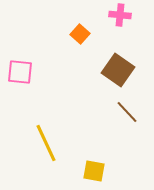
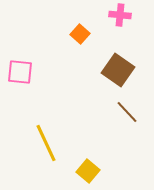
yellow square: moved 6 px left; rotated 30 degrees clockwise
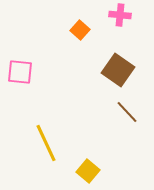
orange square: moved 4 px up
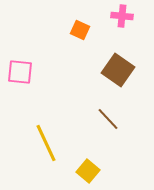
pink cross: moved 2 px right, 1 px down
orange square: rotated 18 degrees counterclockwise
brown line: moved 19 px left, 7 px down
